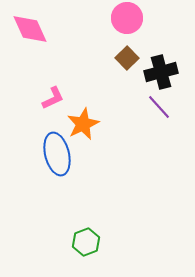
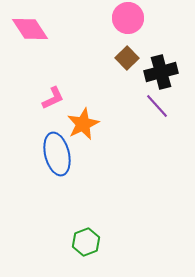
pink circle: moved 1 px right
pink diamond: rotated 9 degrees counterclockwise
purple line: moved 2 px left, 1 px up
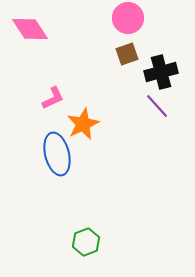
brown square: moved 4 px up; rotated 25 degrees clockwise
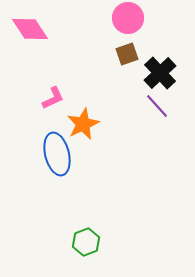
black cross: moved 1 px left, 1 px down; rotated 28 degrees counterclockwise
